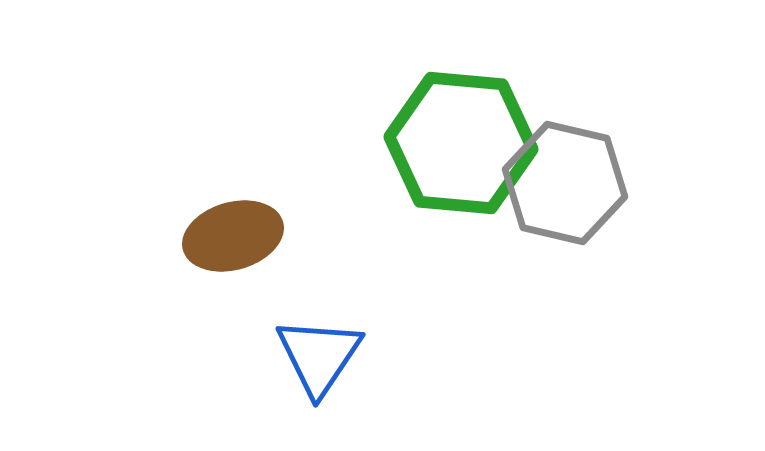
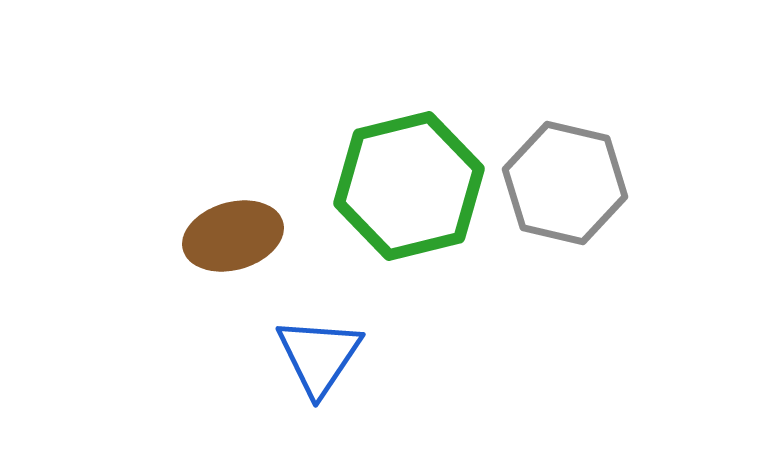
green hexagon: moved 52 px left, 43 px down; rotated 19 degrees counterclockwise
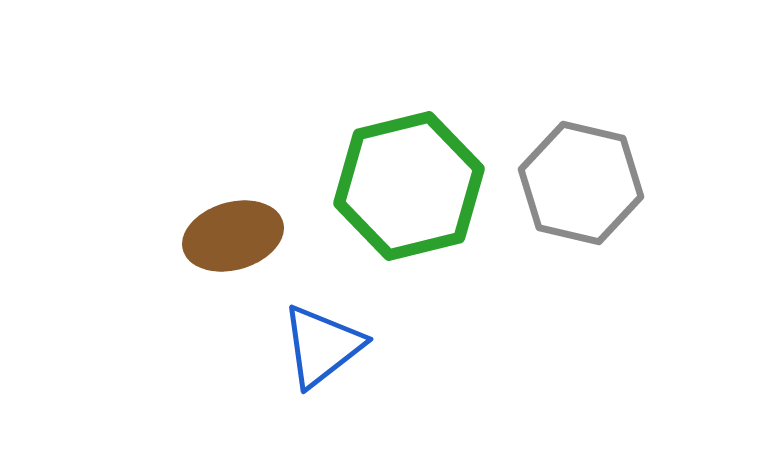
gray hexagon: moved 16 px right
blue triangle: moved 3 px right, 10 px up; rotated 18 degrees clockwise
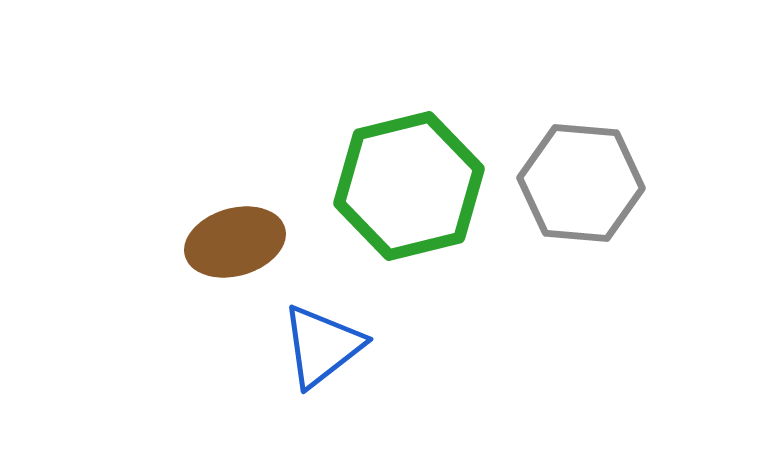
gray hexagon: rotated 8 degrees counterclockwise
brown ellipse: moved 2 px right, 6 px down
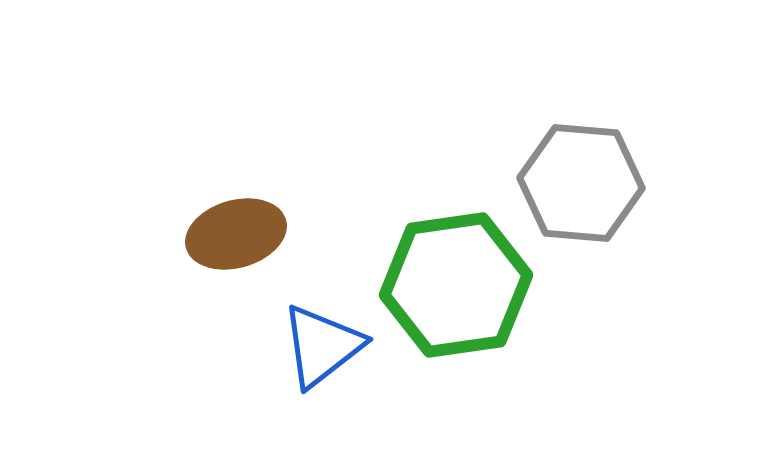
green hexagon: moved 47 px right, 99 px down; rotated 6 degrees clockwise
brown ellipse: moved 1 px right, 8 px up
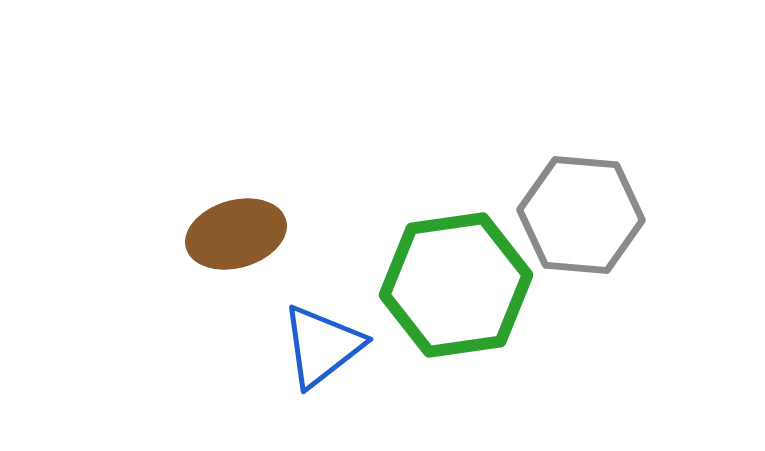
gray hexagon: moved 32 px down
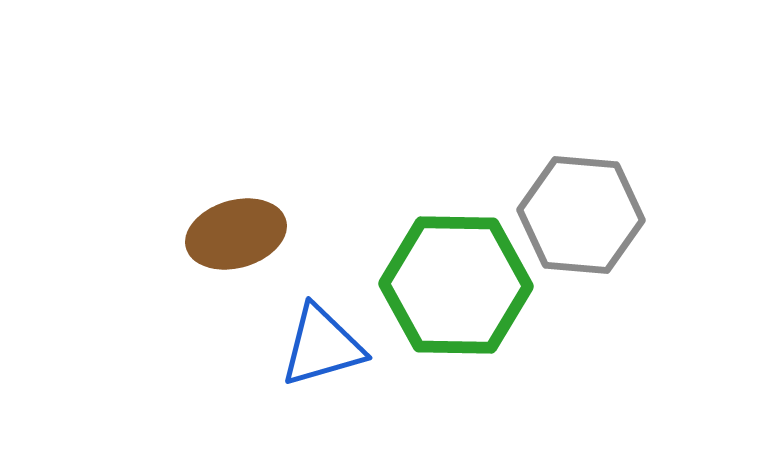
green hexagon: rotated 9 degrees clockwise
blue triangle: rotated 22 degrees clockwise
